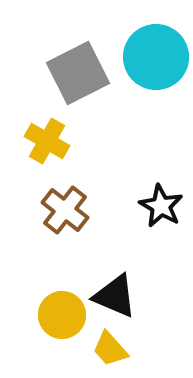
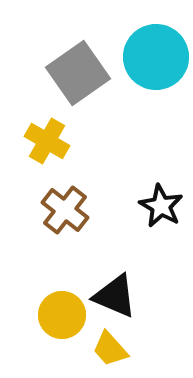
gray square: rotated 8 degrees counterclockwise
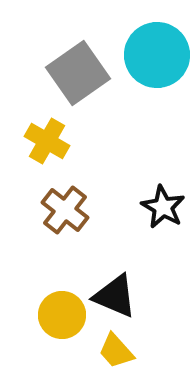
cyan circle: moved 1 px right, 2 px up
black star: moved 2 px right, 1 px down
yellow trapezoid: moved 6 px right, 2 px down
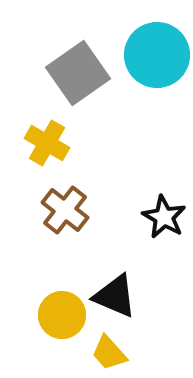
yellow cross: moved 2 px down
black star: moved 1 px right, 10 px down
yellow trapezoid: moved 7 px left, 2 px down
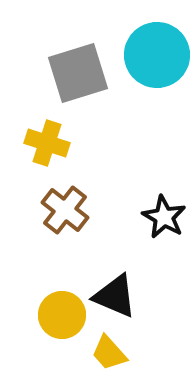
gray square: rotated 18 degrees clockwise
yellow cross: rotated 12 degrees counterclockwise
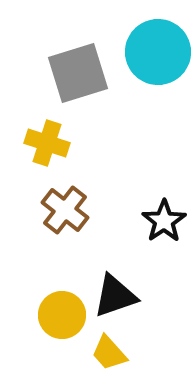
cyan circle: moved 1 px right, 3 px up
black star: moved 4 px down; rotated 9 degrees clockwise
black triangle: rotated 42 degrees counterclockwise
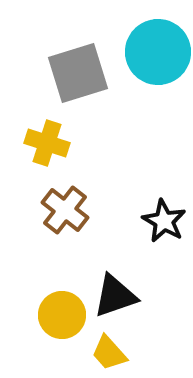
black star: rotated 9 degrees counterclockwise
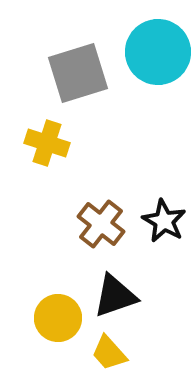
brown cross: moved 36 px right, 14 px down
yellow circle: moved 4 px left, 3 px down
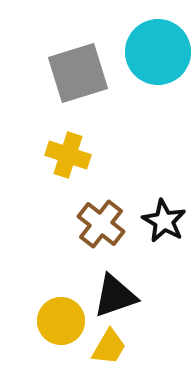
yellow cross: moved 21 px right, 12 px down
yellow circle: moved 3 px right, 3 px down
yellow trapezoid: moved 6 px up; rotated 108 degrees counterclockwise
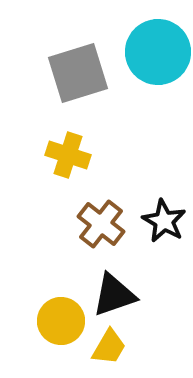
black triangle: moved 1 px left, 1 px up
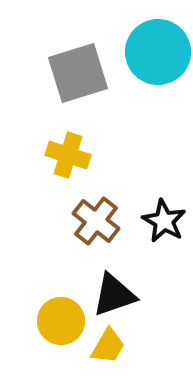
brown cross: moved 5 px left, 3 px up
yellow trapezoid: moved 1 px left, 1 px up
